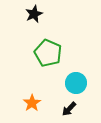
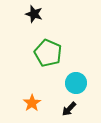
black star: rotated 30 degrees counterclockwise
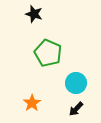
black arrow: moved 7 px right
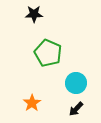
black star: rotated 18 degrees counterclockwise
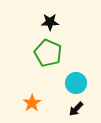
black star: moved 16 px right, 8 px down
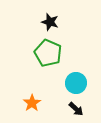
black star: rotated 18 degrees clockwise
black arrow: rotated 91 degrees counterclockwise
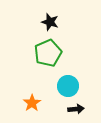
green pentagon: rotated 24 degrees clockwise
cyan circle: moved 8 px left, 3 px down
black arrow: rotated 49 degrees counterclockwise
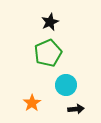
black star: rotated 30 degrees clockwise
cyan circle: moved 2 px left, 1 px up
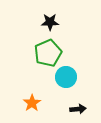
black star: rotated 24 degrees clockwise
cyan circle: moved 8 px up
black arrow: moved 2 px right
